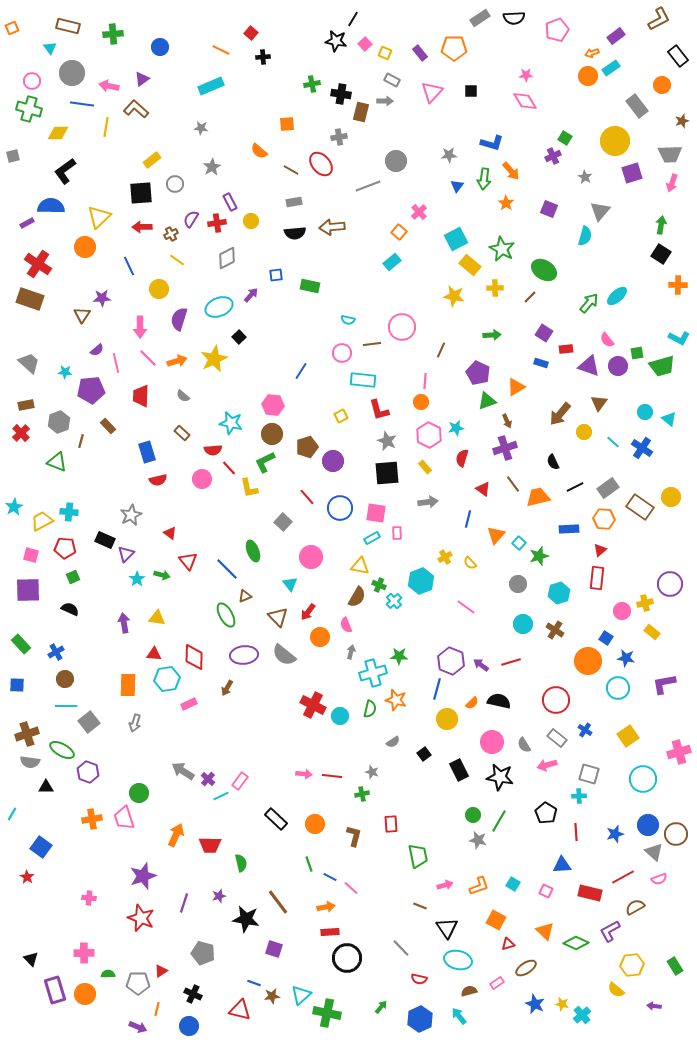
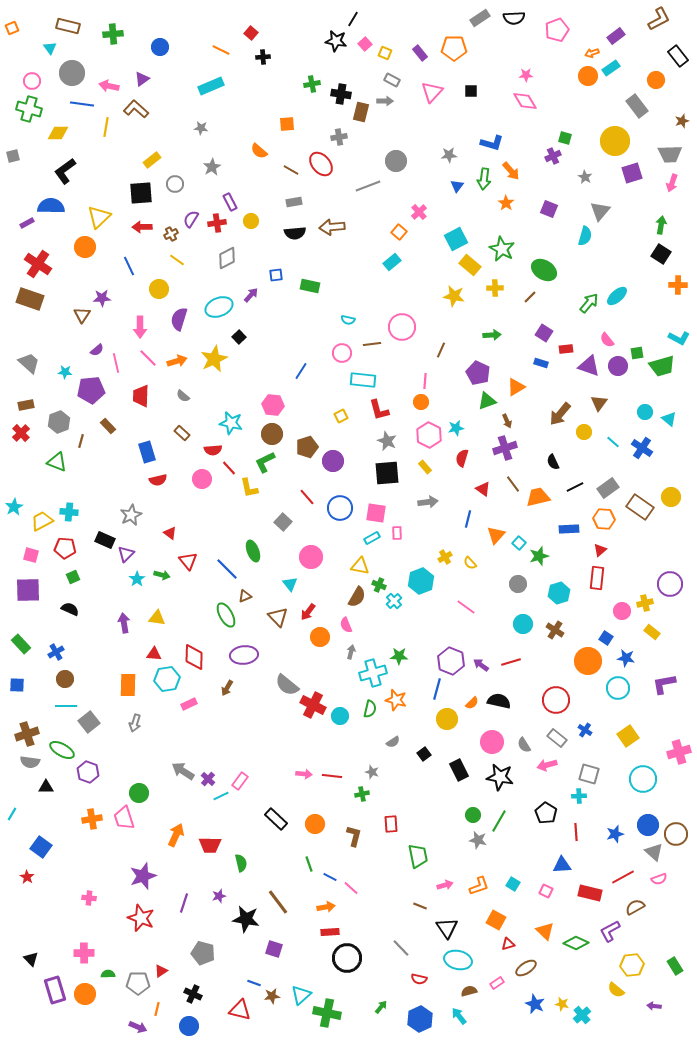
orange circle at (662, 85): moved 6 px left, 5 px up
green square at (565, 138): rotated 16 degrees counterclockwise
gray semicircle at (284, 655): moved 3 px right, 30 px down
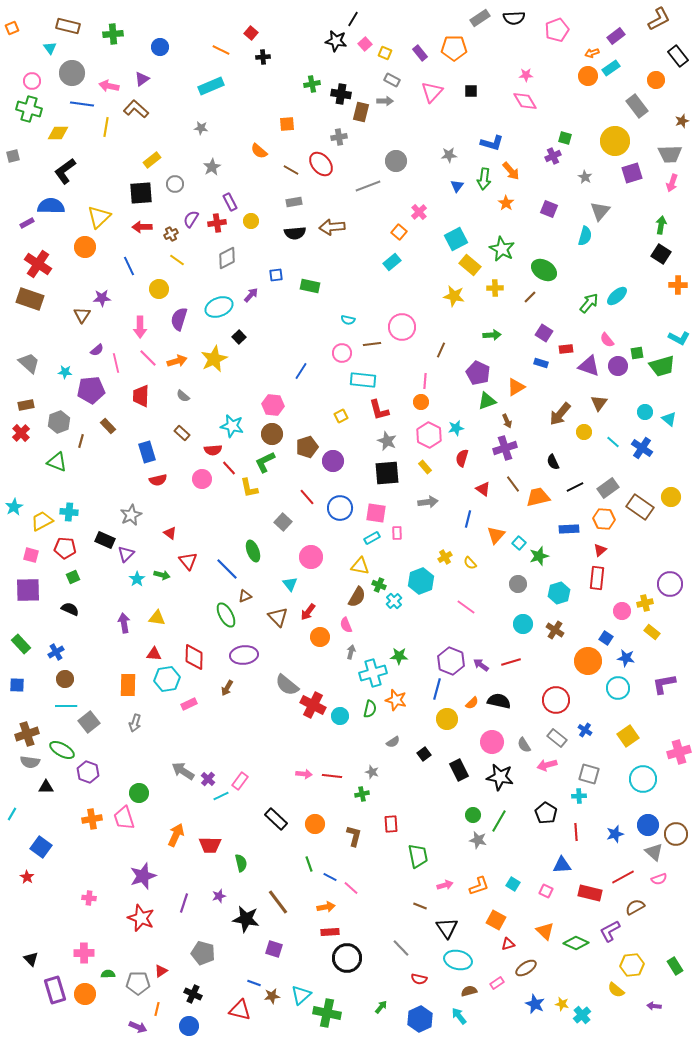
cyan star at (231, 423): moved 1 px right, 3 px down
